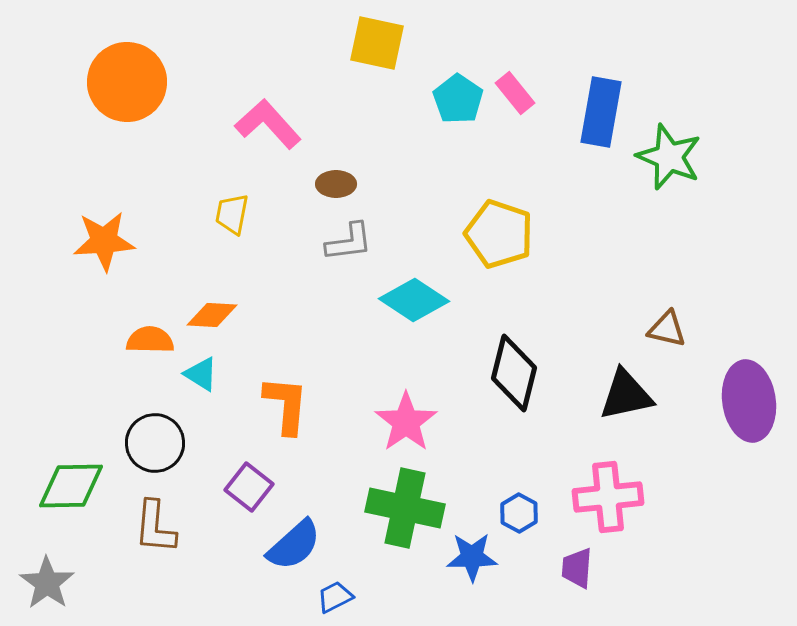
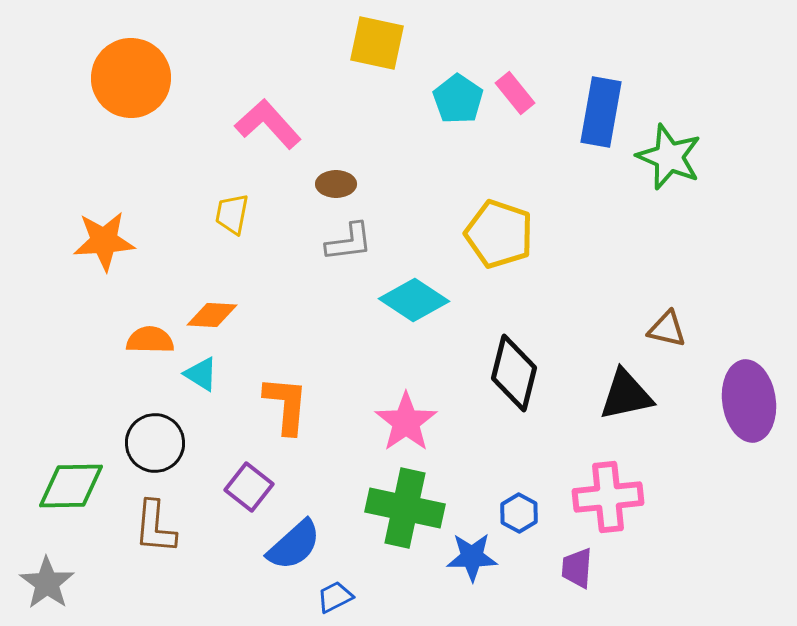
orange circle: moved 4 px right, 4 px up
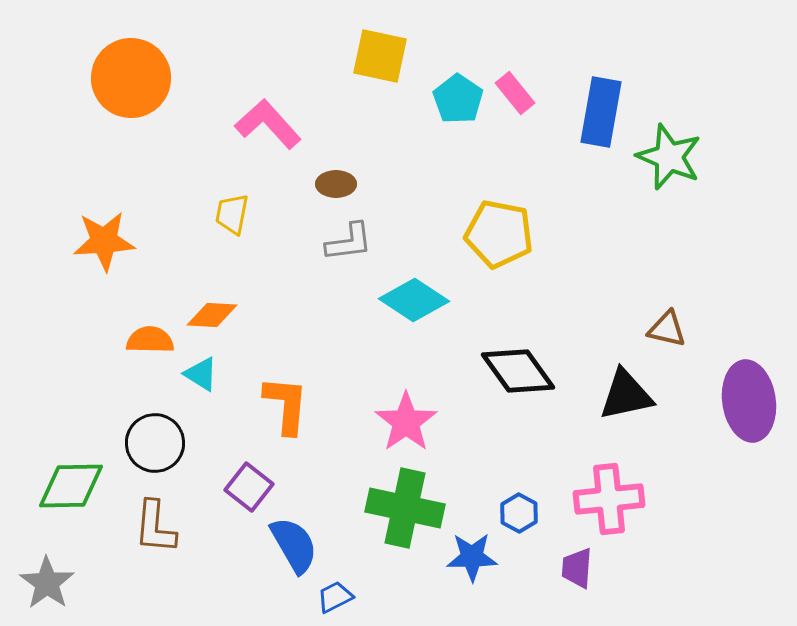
yellow square: moved 3 px right, 13 px down
yellow pentagon: rotated 8 degrees counterclockwise
black diamond: moved 4 px right, 2 px up; rotated 50 degrees counterclockwise
pink cross: moved 1 px right, 2 px down
blue semicircle: rotated 78 degrees counterclockwise
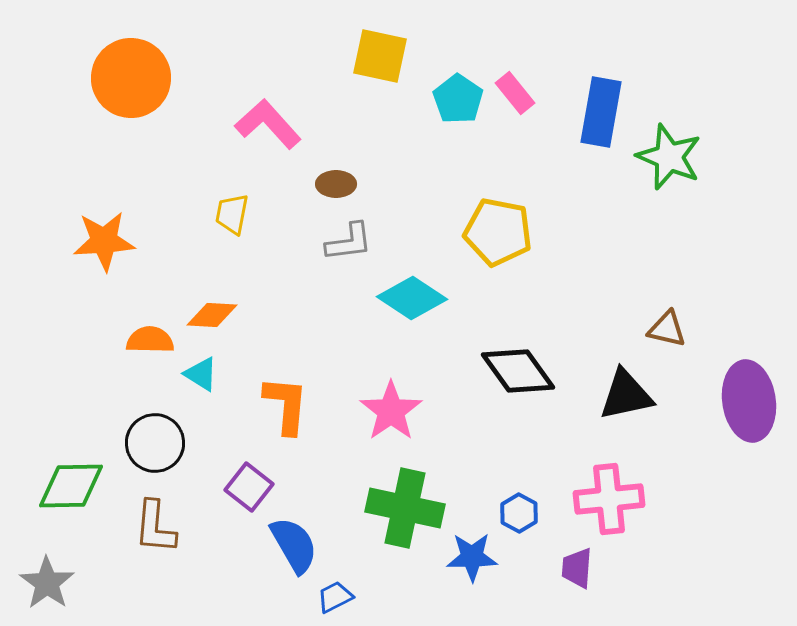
yellow pentagon: moved 1 px left, 2 px up
cyan diamond: moved 2 px left, 2 px up
pink star: moved 15 px left, 11 px up
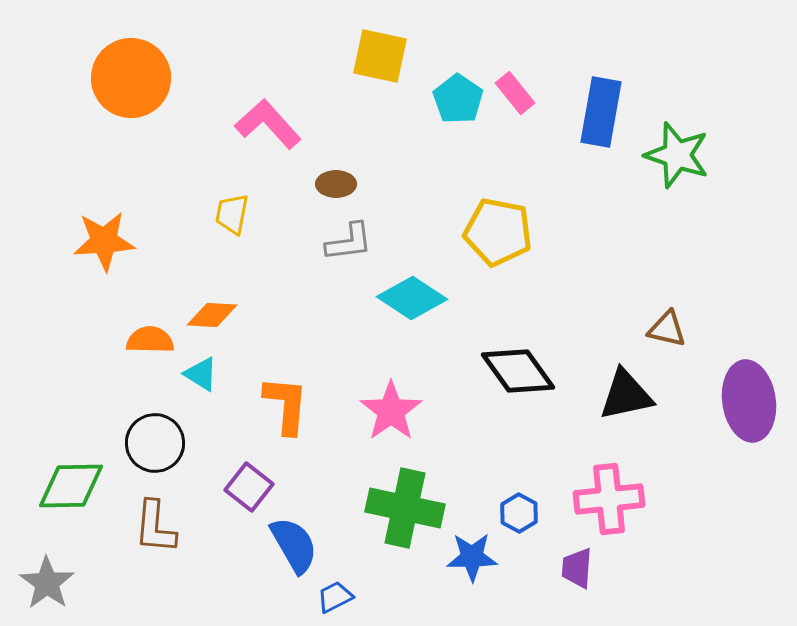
green star: moved 8 px right, 2 px up; rotated 4 degrees counterclockwise
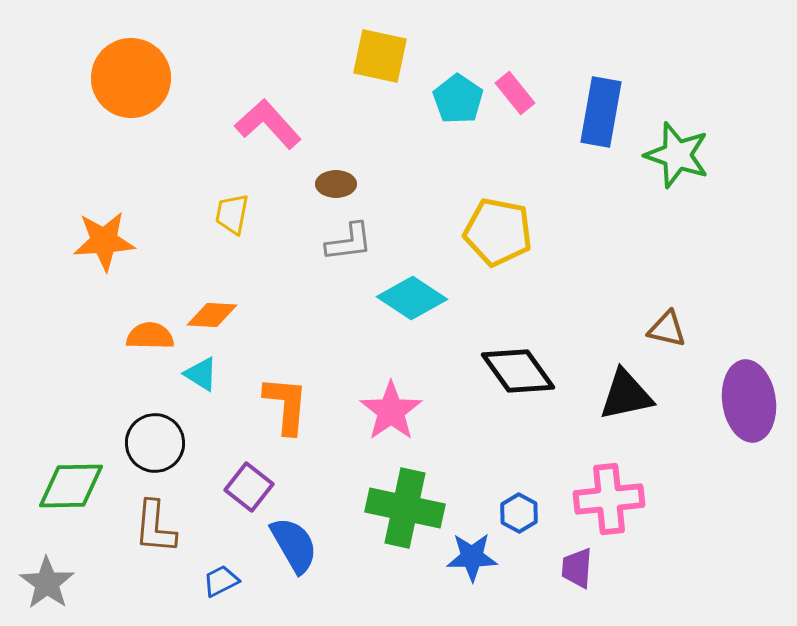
orange semicircle: moved 4 px up
blue trapezoid: moved 114 px left, 16 px up
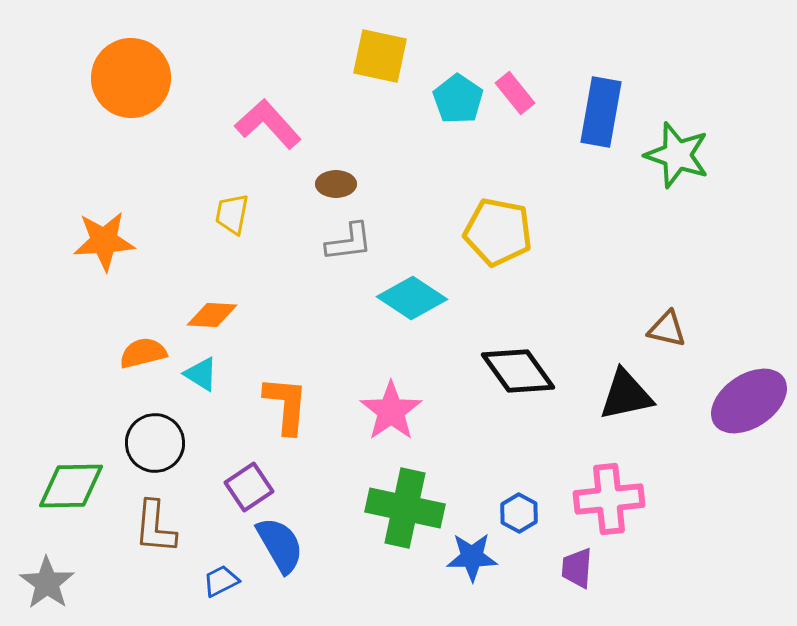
orange semicircle: moved 7 px left, 17 px down; rotated 15 degrees counterclockwise
purple ellipse: rotated 64 degrees clockwise
purple square: rotated 18 degrees clockwise
blue semicircle: moved 14 px left
